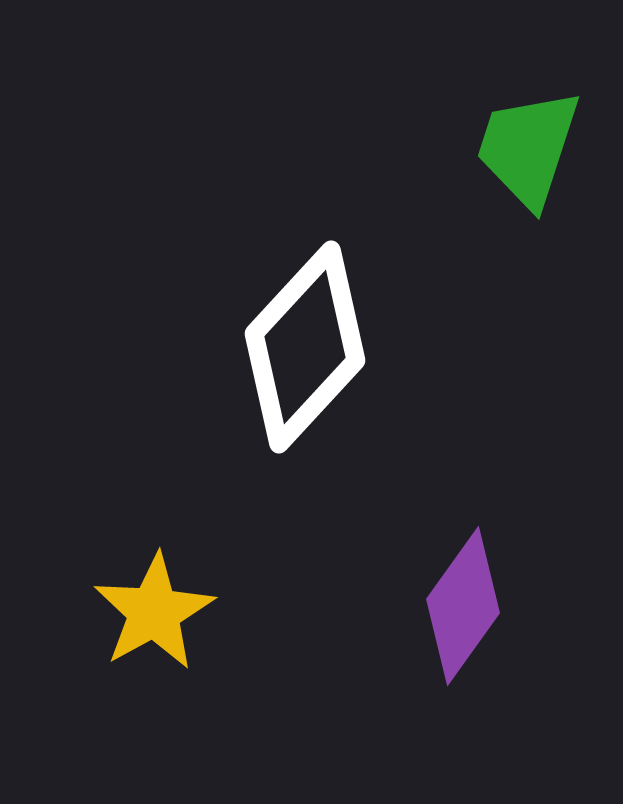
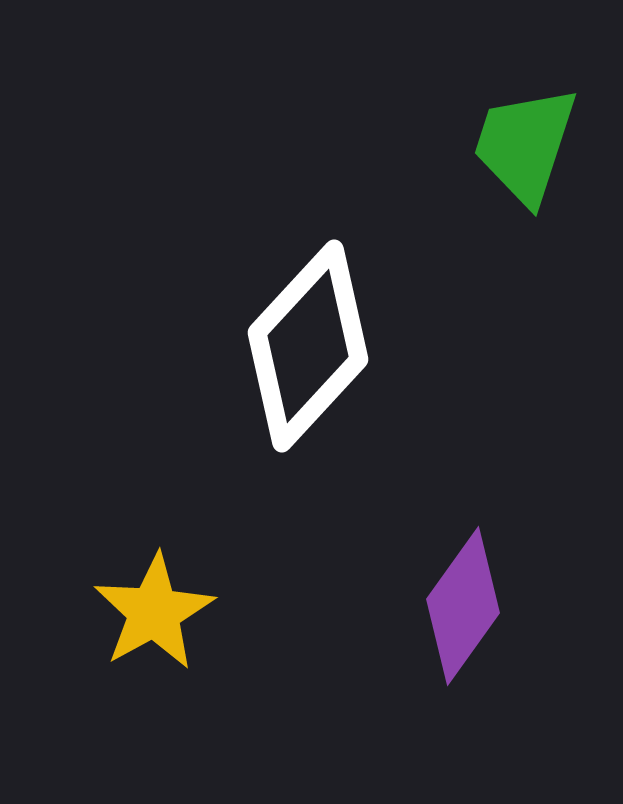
green trapezoid: moved 3 px left, 3 px up
white diamond: moved 3 px right, 1 px up
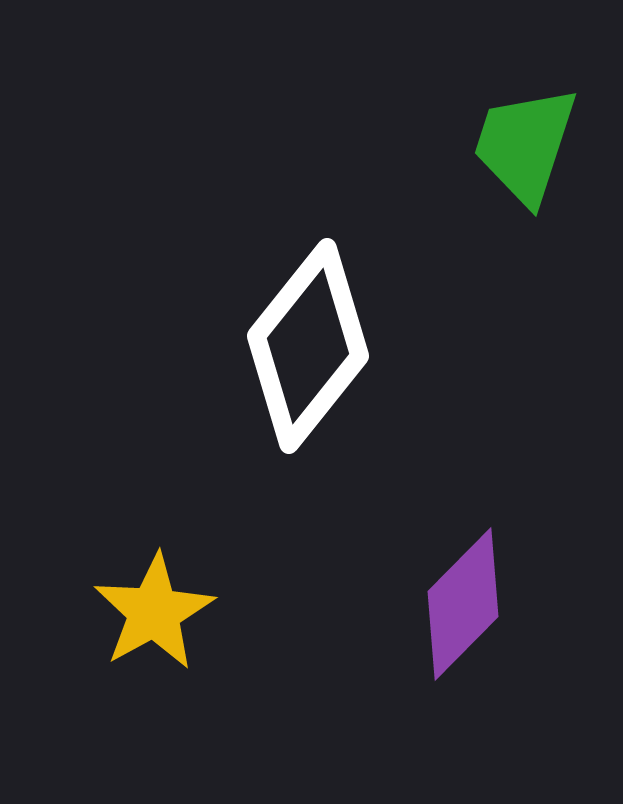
white diamond: rotated 4 degrees counterclockwise
purple diamond: moved 2 px up; rotated 9 degrees clockwise
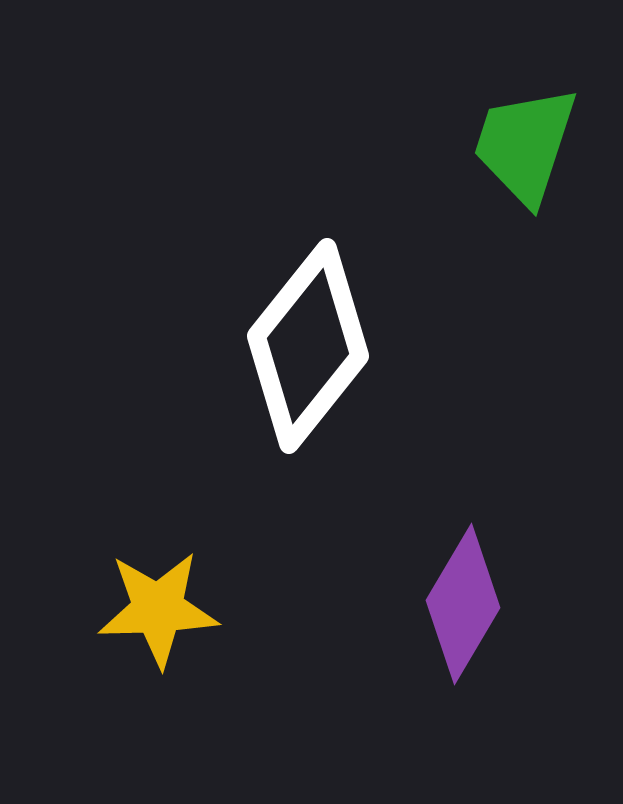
purple diamond: rotated 14 degrees counterclockwise
yellow star: moved 4 px right, 3 px up; rotated 27 degrees clockwise
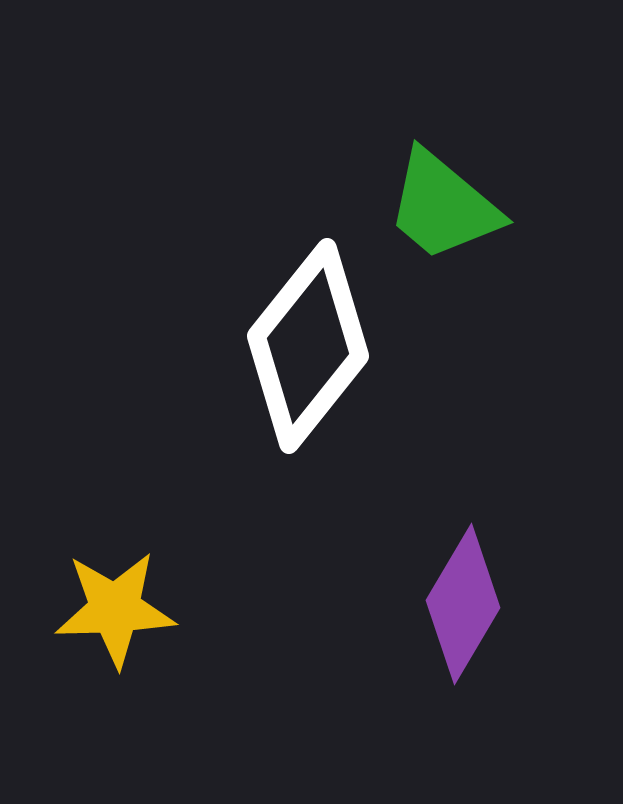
green trapezoid: moved 82 px left, 61 px down; rotated 68 degrees counterclockwise
yellow star: moved 43 px left
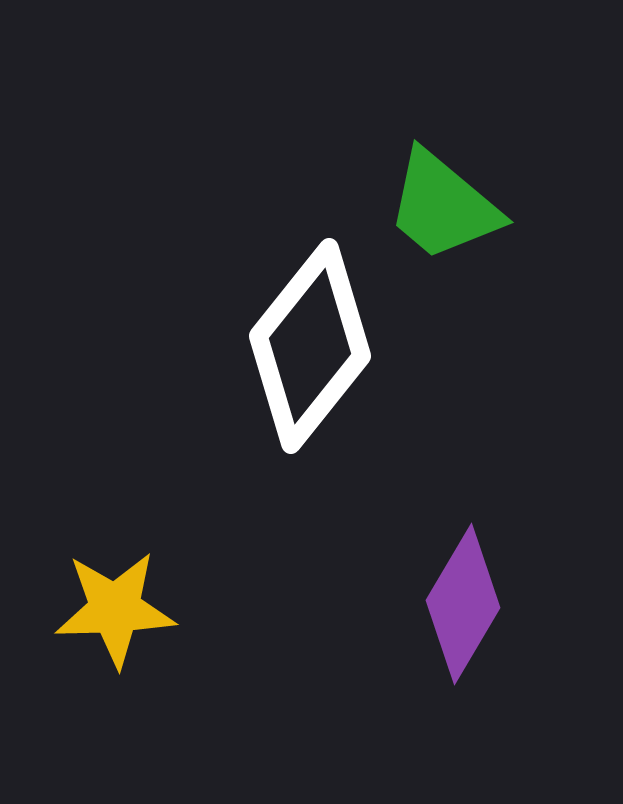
white diamond: moved 2 px right
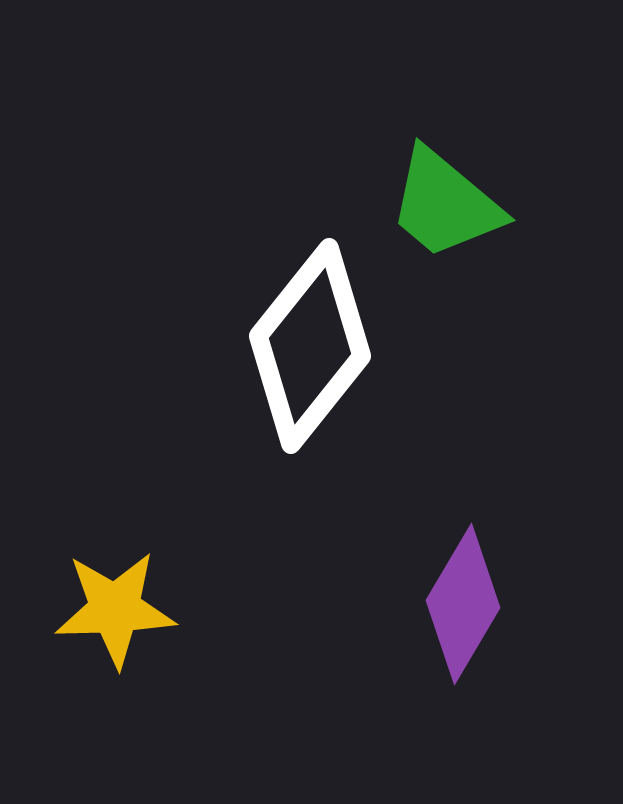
green trapezoid: moved 2 px right, 2 px up
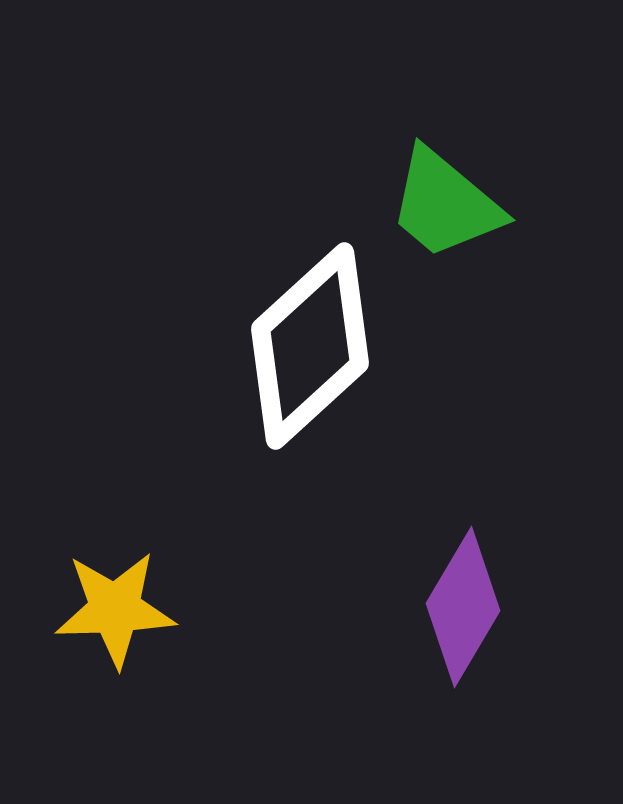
white diamond: rotated 9 degrees clockwise
purple diamond: moved 3 px down
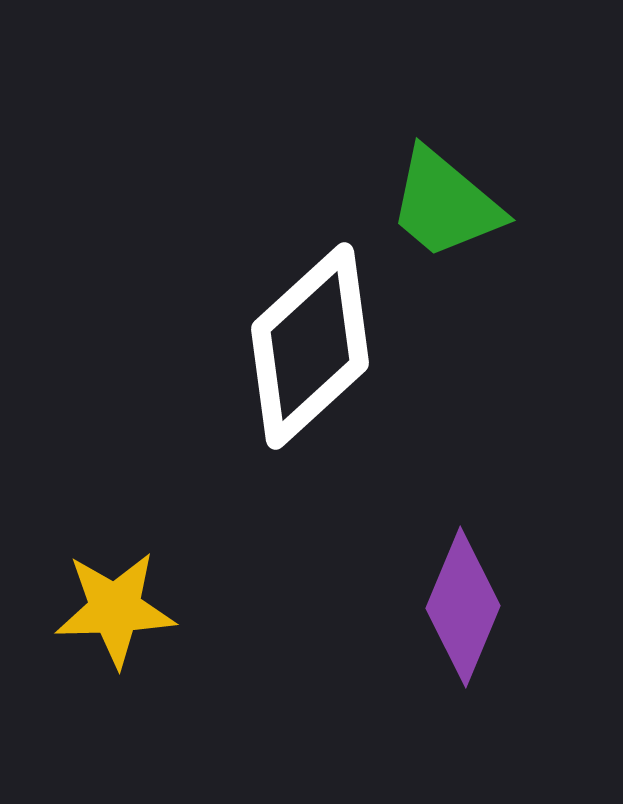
purple diamond: rotated 8 degrees counterclockwise
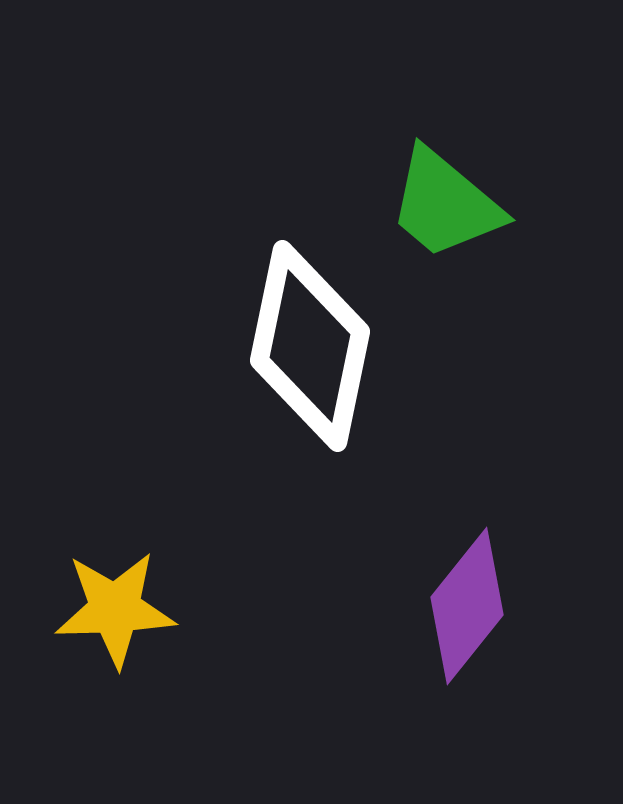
white diamond: rotated 36 degrees counterclockwise
purple diamond: moved 4 px right, 1 px up; rotated 16 degrees clockwise
